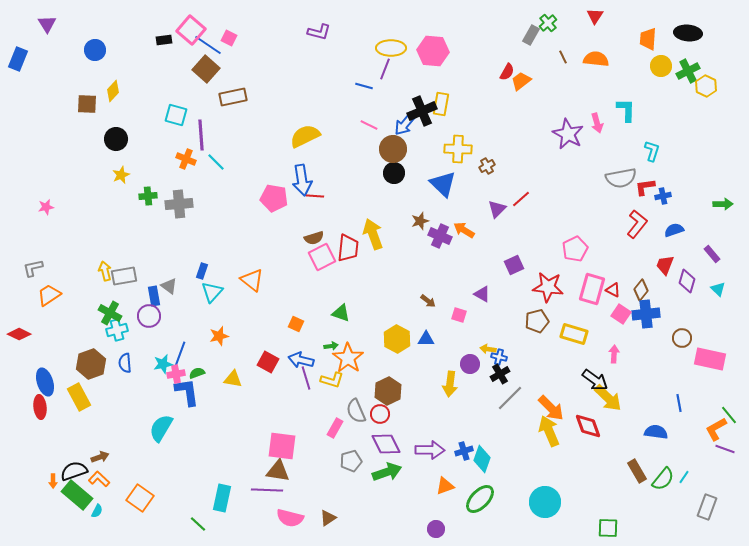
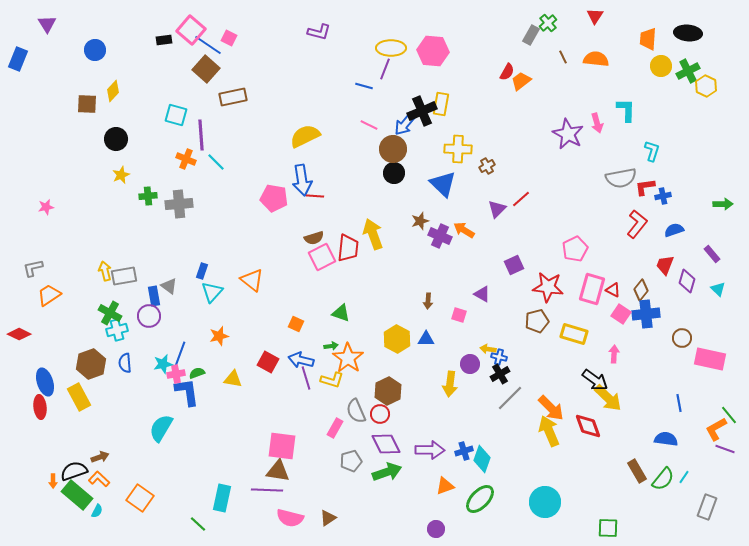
brown arrow at (428, 301): rotated 56 degrees clockwise
blue semicircle at (656, 432): moved 10 px right, 7 px down
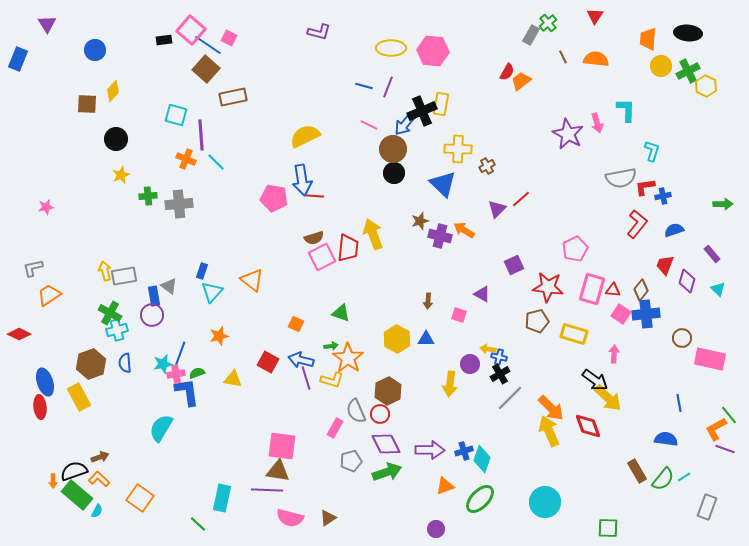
purple line at (385, 69): moved 3 px right, 18 px down
purple cross at (440, 236): rotated 10 degrees counterclockwise
red triangle at (613, 290): rotated 21 degrees counterclockwise
purple circle at (149, 316): moved 3 px right, 1 px up
cyan line at (684, 477): rotated 24 degrees clockwise
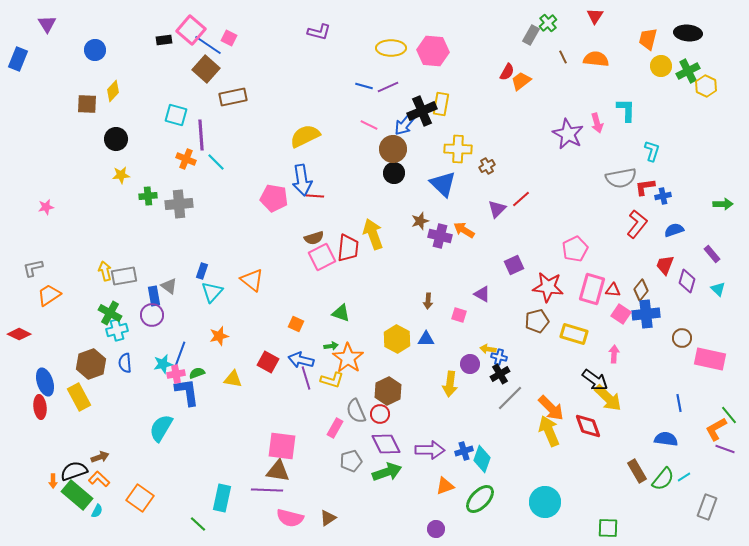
orange trapezoid at (648, 39): rotated 10 degrees clockwise
purple line at (388, 87): rotated 45 degrees clockwise
yellow star at (121, 175): rotated 18 degrees clockwise
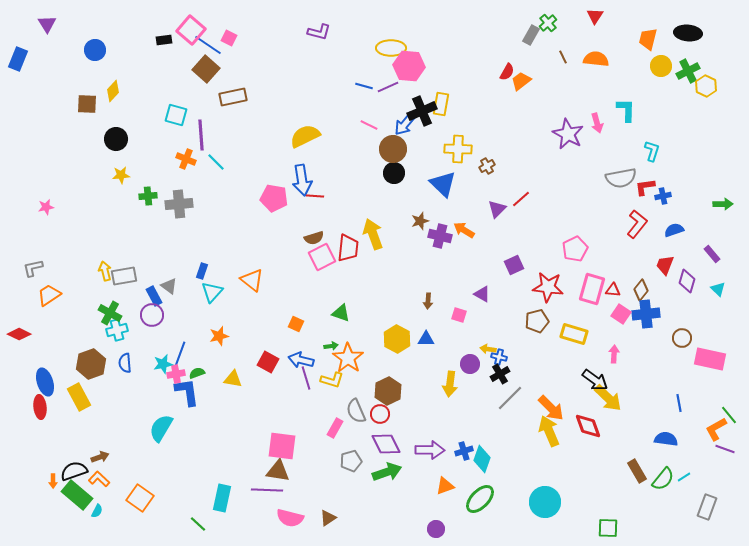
pink hexagon at (433, 51): moved 24 px left, 15 px down
blue rectangle at (154, 296): rotated 18 degrees counterclockwise
